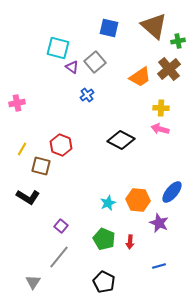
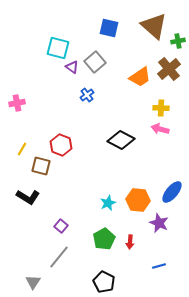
green pentagon: rotated 20 degrees clockwise
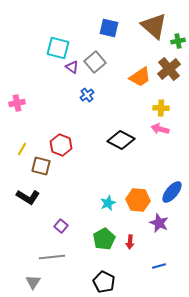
gray line: moved 7 px left; rotated 45 degrees clockwise
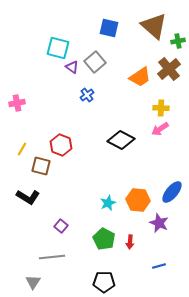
pink arrow: rotated 48 degrees counterclockwise
green pentagon: rotated 15 degrees counterclockwise
black pentagon: rotated 25 degrees counterclockwise
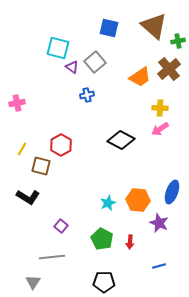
blue cross: rotated 24 degrees clockwise
yellow cross: moved 1 px left
red hexagon: rotated 10 degrees clockwise
blue ellipse: rotated 20 degrees counterclockwise
green pentagon: moved 2 px left
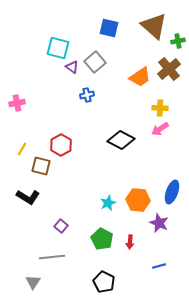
black pentagon: rotated 25 degrees clockwise
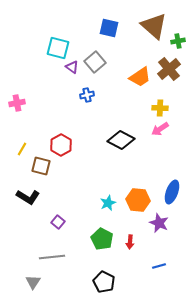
purple square: moved 3 px left, 4 px up
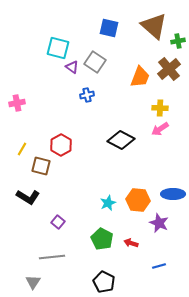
gray square: rotated 15 degrees counterclockwise
orange trapezoid: rotated 35 degrees counterclockwise
blue ellipse: moved 1 px right, 2 px down; rotated 70 degrees clockwise
red arrow: moved 1 px right, 1 px down; rotated 104 degrees clockwise
